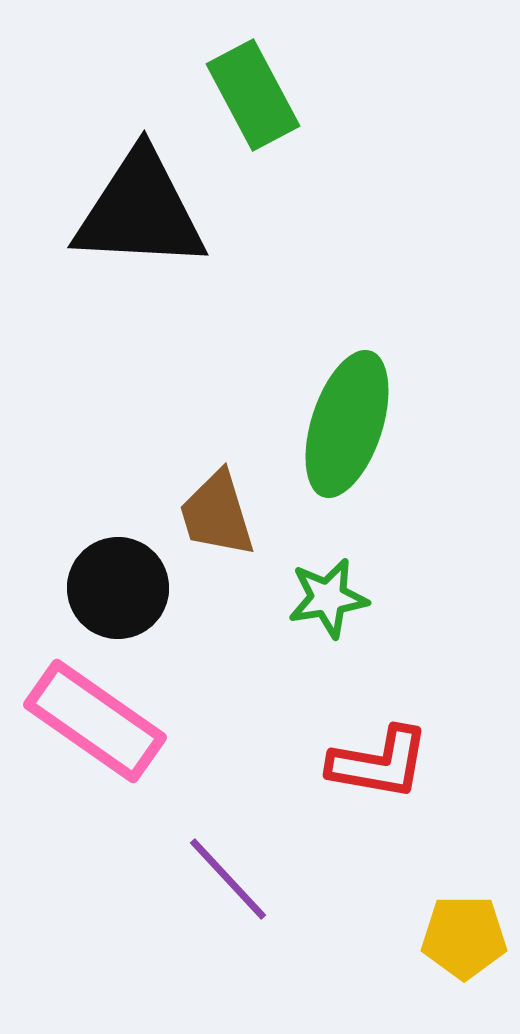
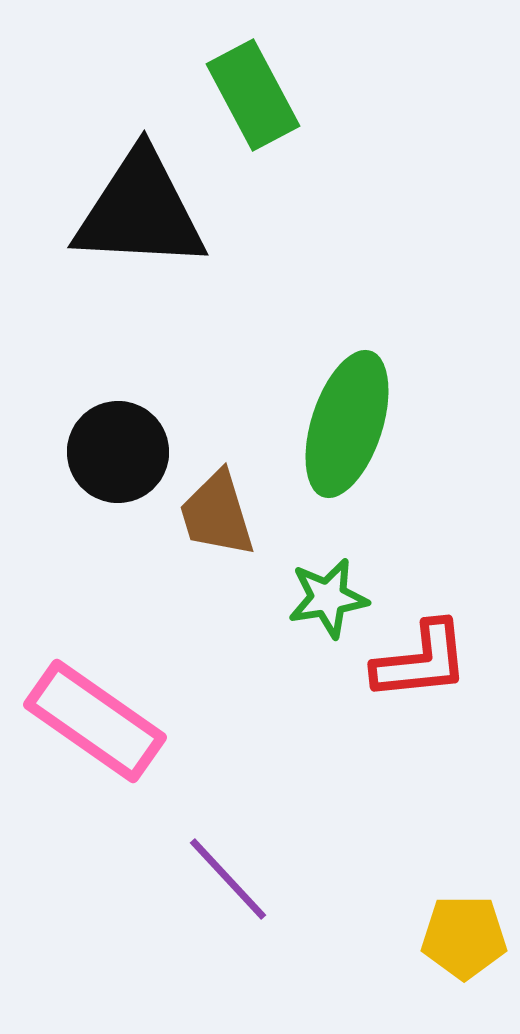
black circle: moved 136 px up
red L-shape: moved 42 px right, 102 px up; rotated 16 degrees counterclockwise
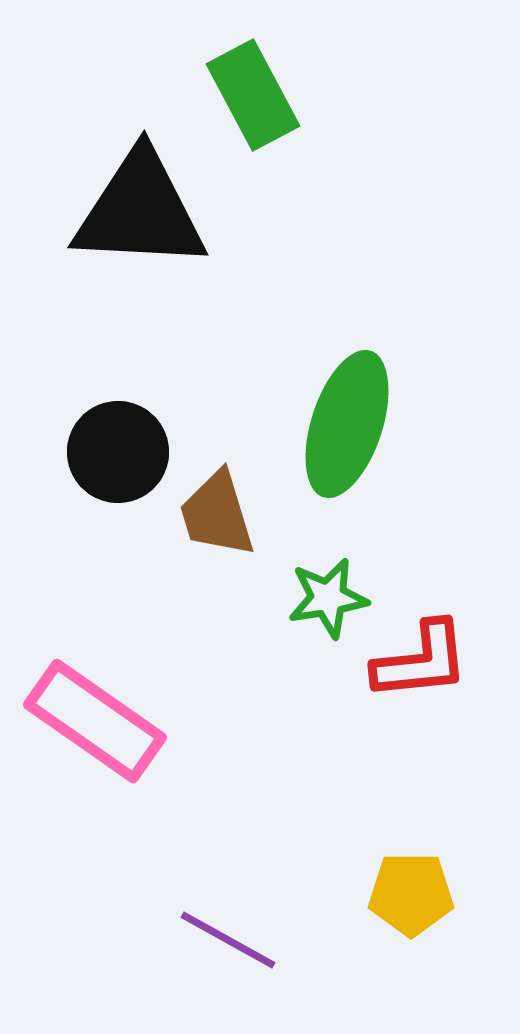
purple line: moved 61 px down; rotated 18 degrees counterclockwise
yellow pentagon: moved 53 px left, 43 px up
